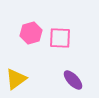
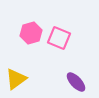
pink square: moved 1 px left; rotated 20 degrees clockwise
purple ellipse: moved 3 px right, 2 px down
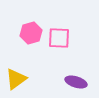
pink square: rotated 20 degrees counterclockwise
purple ellipse: rotated 30 degrees counterclockwise
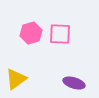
pink square: moved 1 px right, 4 px up
purple ellipse: moved 2 px left, 1 px down
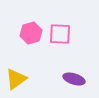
purple ellipse: moved 4 px up
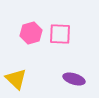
yellow triangle: rotated 40 degrees counterclockwise
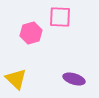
pink square: moved 17 px up
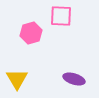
pink square: moved 1 px right, 1 px up
yellow triangle: moved 1 px right; rotated 15 degrees clockwise
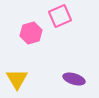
pink square: moved 1 px left; rotated 25 degrees counterclockwise
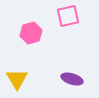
pink square: moved 8 px right; rotated 10 degrees clockwise
purple ellipse: moved 2 px left
